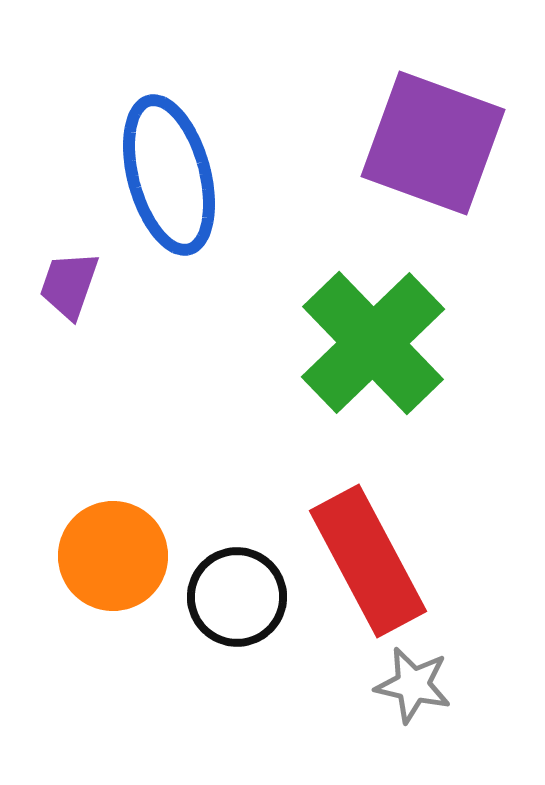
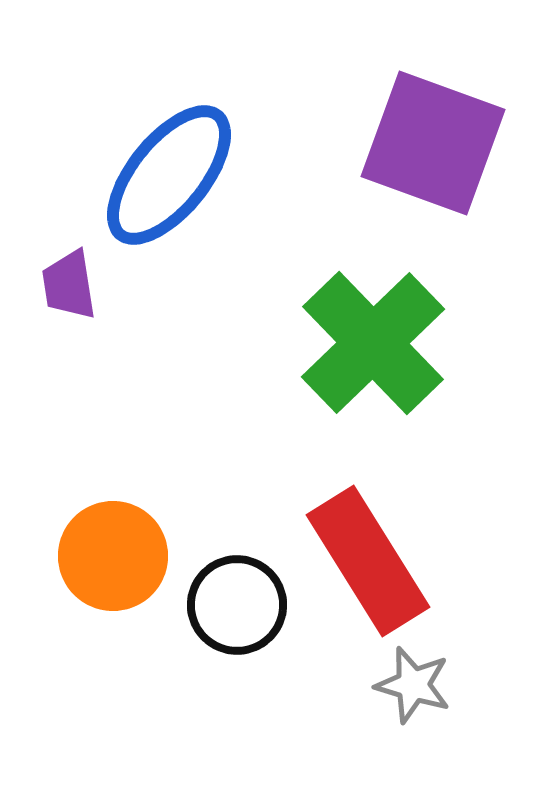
blue ellipse: rotated 54 degrees clockwise
purple trapezoid: rotated 28 degrees counterclockwise
red rectangle: rotated 4 degrees counterclockwise
black circle: moved 8 px down
gray star: rotated 4 degrees clockwise
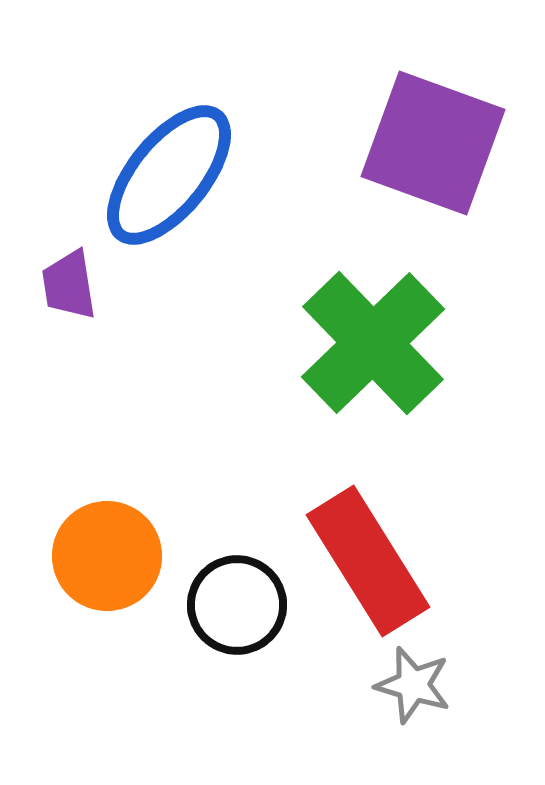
orange circle: moved 6 px left
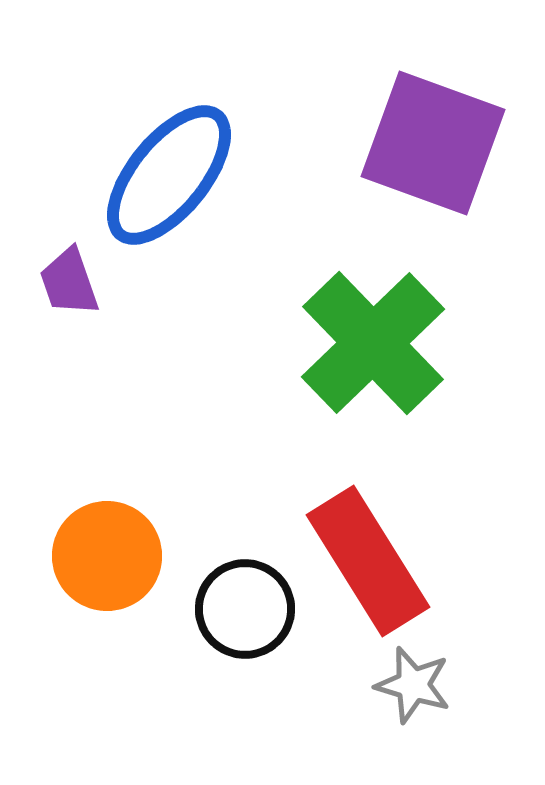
purple trapezoid: moved 3 px up; rotated 10 degrees counterclockwise
black circle: moved 8 px right, 4 px down
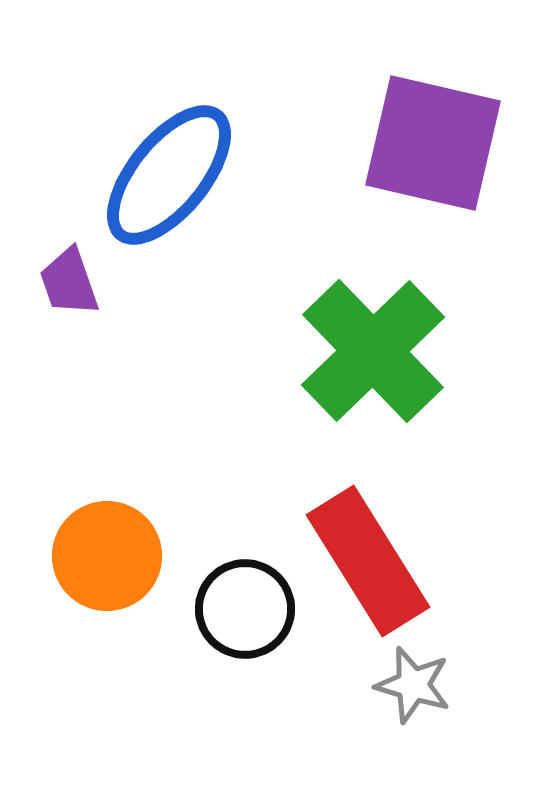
purple square: rotated 7 degrees counterclockwise
green cross: moved 8 px down
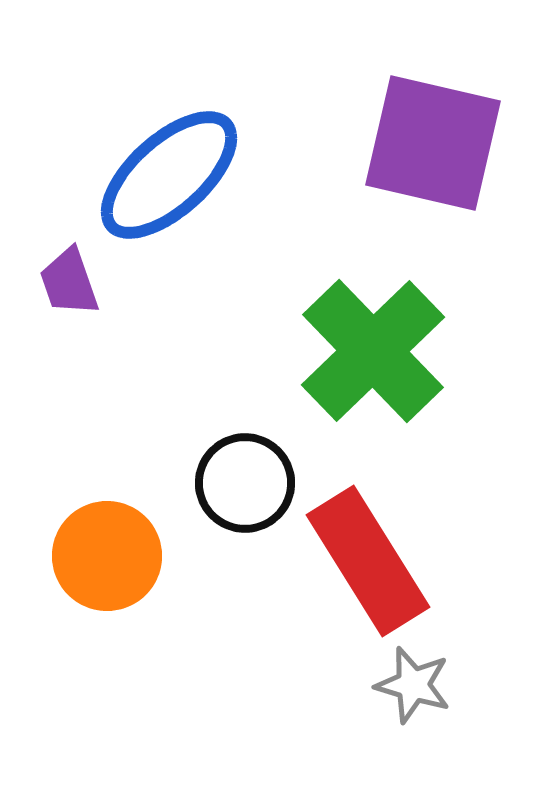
blue ellipse: rotated 9 degrees clockwise
black circle: moved 126 px up
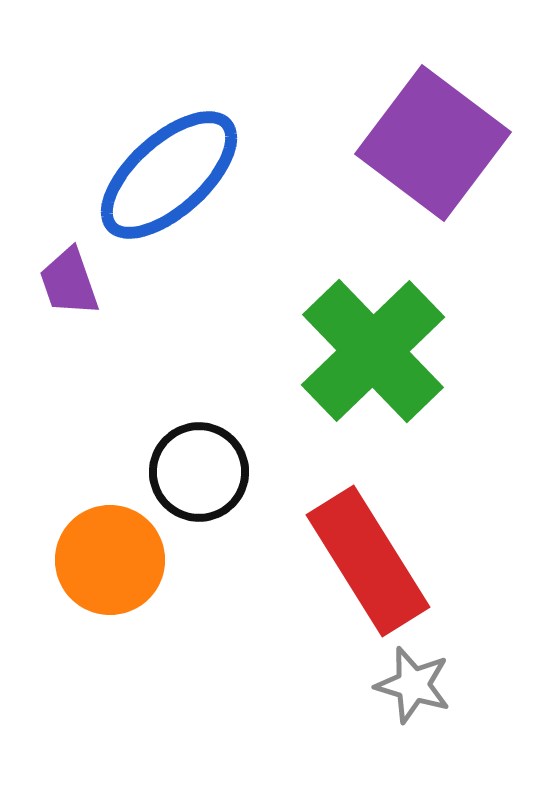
purple square: rotated 24 degrees clockwise
black circle: moved 46 px left, 11 px up
orange circle: moved 3 px right, 4 px down
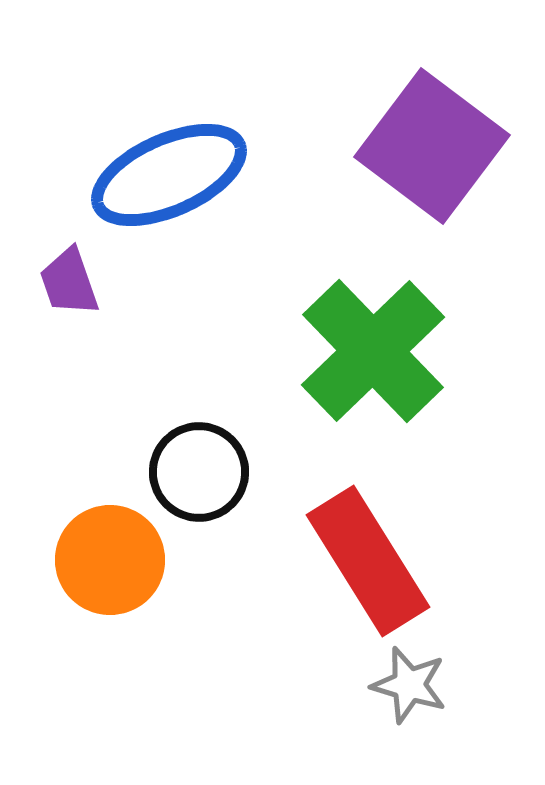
purple square: moved 1 px left, 3 px down
blue ellipse: rotated 18 degrees clockwise
gray star: moved 4 px left
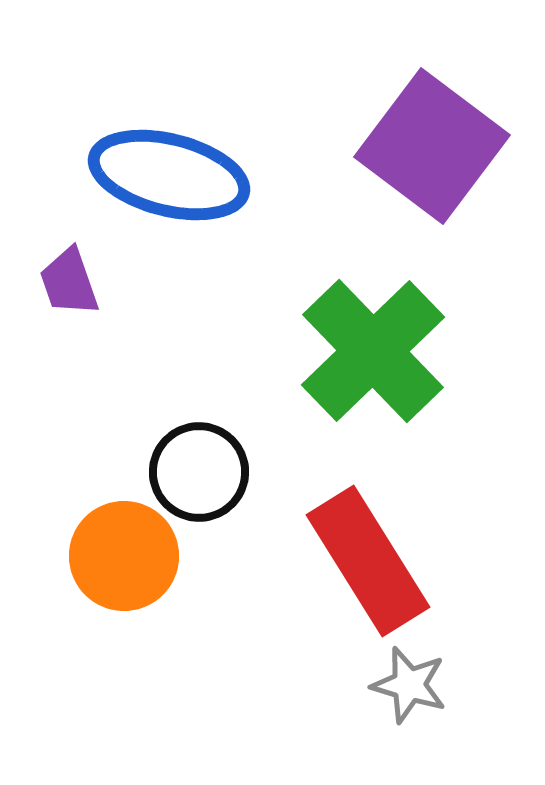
blue ellipse: rotated 38 degrees clockwise
orange circle: moved 14 px right, 4 px up
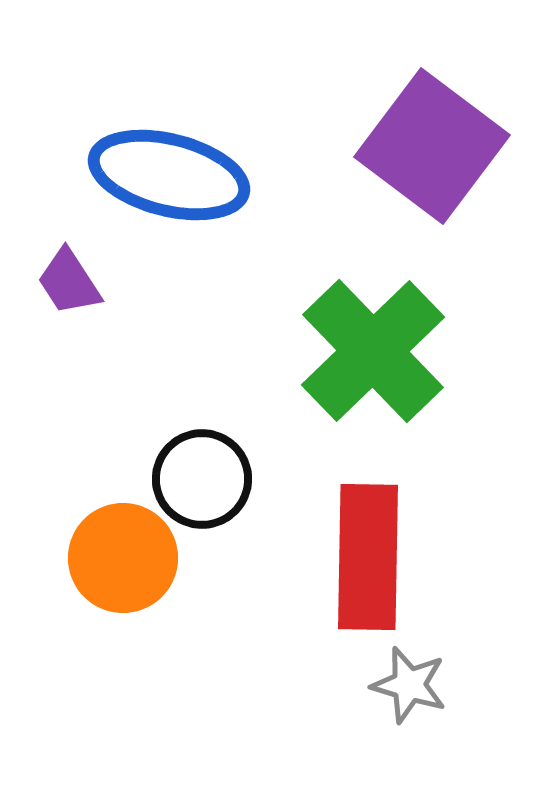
purple trapezoid: rotated 14 degrees counterclockwise
black circle: moved 3 px right, 7 px down
orange circle: moved 1 px left, 2 px down
red rectangle: moved 4 px up; rotated 33 degrees clockwise
